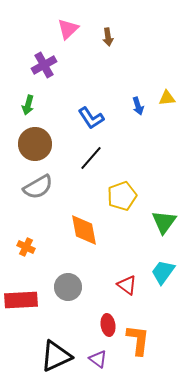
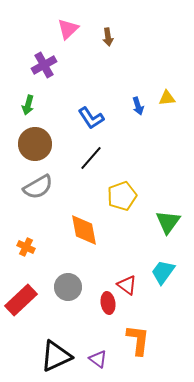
green triangle: moved 4 px right
red rectangle: rotated 40 degrees counterclockwise
red ellipse: moved 22 px up
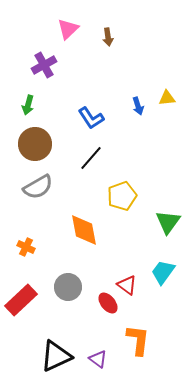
red ellipse: rotated 30 degrees counterclockwise
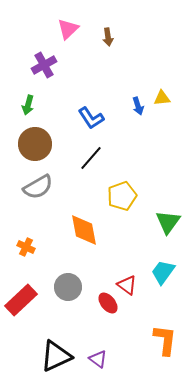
yellow triangle: moved 5 px left
orange L-shape: moved 27 px right
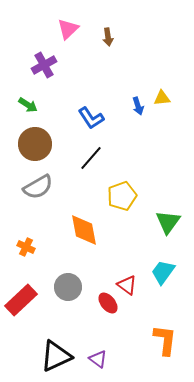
green arrow: rotated 72 degrees counterclockwise
